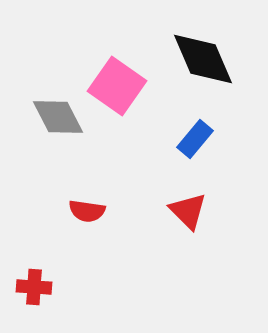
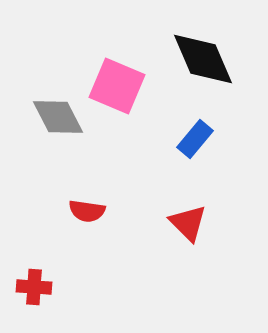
pink square: rotated 12 degrees counterclockwise
red triangle: moved 12 px down
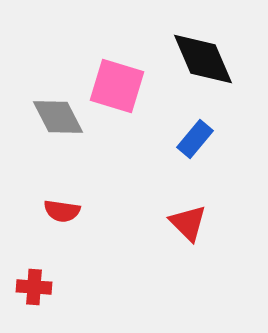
pink square: rotated 6 degrees counterclockwise
red semicircle: moved 25 px left
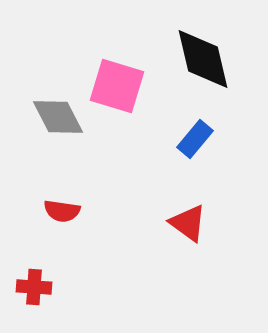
black diamond: rotated 10 degrees clockwise
red triangle: rotated 9 degrees counterclockwise
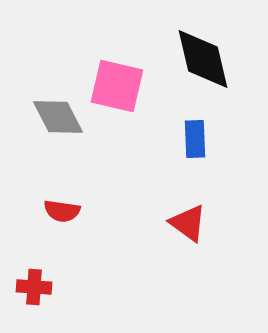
pink square: rotated 4 degrees counterclockwise
blue rectangle: rotated 42 degrees counterclockwise
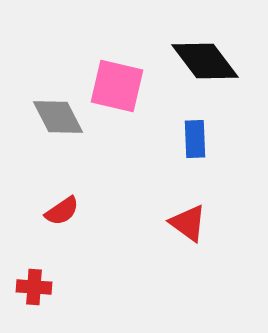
black diamond: moved 2 px right, 2 px down; rotated 24 degrees counterclockwise
red semicircle: rotated 42 degrees counterclockwise
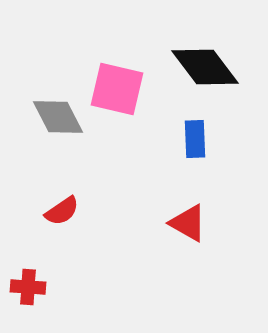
black diamond: moved 6 px down
pink square: moved 3 px down
red triangle: rotated 6 degrees counterclockwise
red cross: moved 6 px left
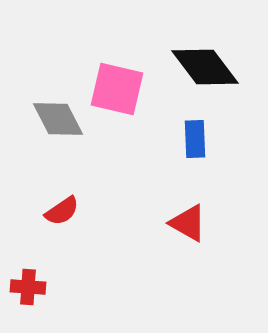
gray diamond: moved 2 px down
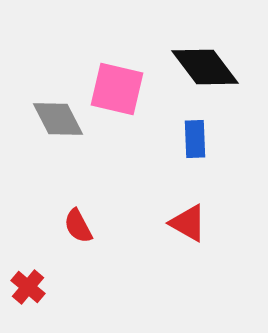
red semicircle: moved 16 px right, 15 px down; rotated 96 degrees clockwise
red cross: rotated 36 degrees clockwise
